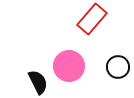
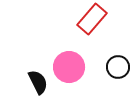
pink circle: moved 1 px down
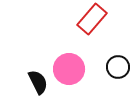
pink circle: moved 2 px down
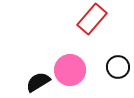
pink circle: moved 1 px right, 1 px down
black semicircle: rotated 95 degrees counterclockwise
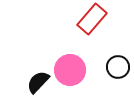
black semicircle: rotated 15 degrees counterclockwise
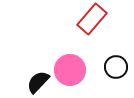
black circle: moved 2 px left
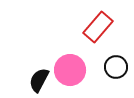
red rectangle: moved 6 px right, 8 px down
black semicircle: moved 1 px right, 2 px up; rotated 15 degrees counterclockwise
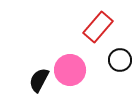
black circle: moved 4 px right, 7 px up
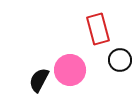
red rectangle: moved 2 px down; rotated 56 degrees counterclockwise
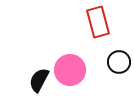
red rectangle: moved 7 px up
black circle: moved 1 px left, 2 px down
